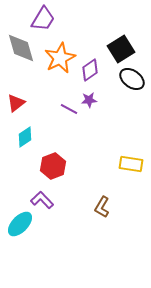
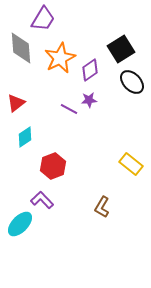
gray diamond: rotated 12 degrees clockwise
black ellipse: moved 3 px down; rotated 10 degrees clockwise
yellow rectangle: rotated 30 degrees clockwise
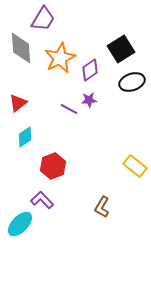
black ellipse: rotated 65 degrees counterclockwise
red triangle: moved 2 px right
yellow rectangle: moved 4 px right, 2 px down
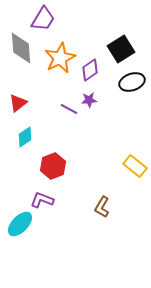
purple L-shape: rotated 25 degrees counterclockwise
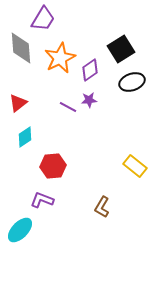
purple line: moved 1 px left, 2 px up
red hexagon: rotated 15 degrees clockwise
cyan ellipse: moved 6 px down
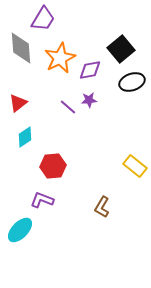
black square: rotated 8 degrees counterclockwise
purple diamond: rotated 25 degrees clockwise
purple line: rotated 12 degrees clockwise
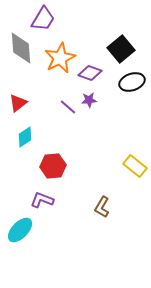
purple diamond: moved 3 px down; rotated 30 degrees clockwise
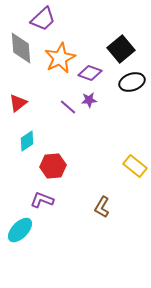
purple trapezoid: rotated 16 degrees clockwise
cyan diamond: moved 2 px right, 4 px down
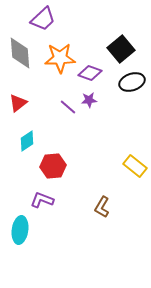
gray diamond: moved 1 px left, 5 px down
orange star: rotated 24 degrees clockwise
cyan ellipse: rotated 36 degrees counterclockwise
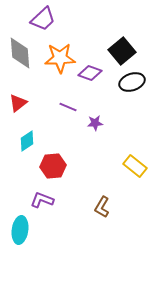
black square: moved 1 px right, 2 px down
purple star: moved 6 px right, 23 px down
purple line: rotated 18 degrees counterclockwise
